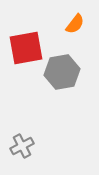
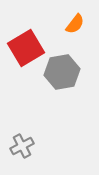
red square: rotated 21 degrees counterclockwise
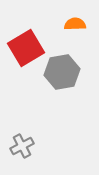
orange semicircle: rotated 130 degrees counterclockwise
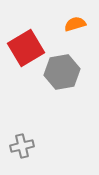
orange semicircle: rotated 15 degrees counterclockwise
gray cross: rotated 15 degrees clockwise
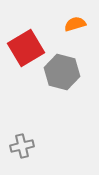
gray hexagon: rotated 24 degrees clockwise
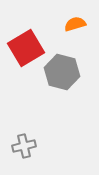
gray cross: moved 2 px right
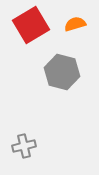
red square: moved 5 px right, 23 px up
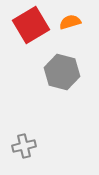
orange semicircle: moved 5 px left, 2 px up
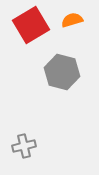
orange semicircle: moved 2 px right, 2 px up
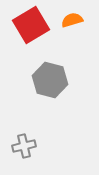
gray hexagon: moved 12 px left, 8 px down
